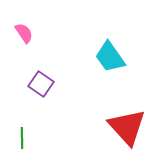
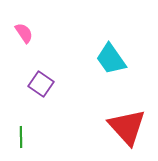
cyan trapezoid: moved 1 px right, 2 px down
green line: moved 1 px left, 1 px up
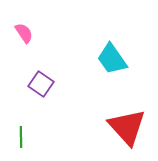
cyan trapezoid: moved 1 px right
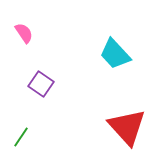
cyan trapezoid: moved 3 px right, 5 px up; rotated 8 degrees counterclockwise
green line: rotated 35 degrees clockwise
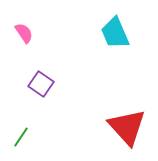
cyan trapezoid: moved 21 px up; rotated 20 degrees clockwise
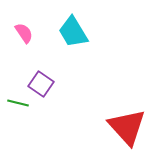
cyan trapezoid: moved 42 px left, 1 px up; rotated 8 degrees counterclockwise
green line: moved 3 px left, 34 px up; rotated 70 degrees clockwise
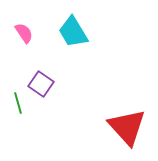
green line: rotated 60 degrees clockwise
